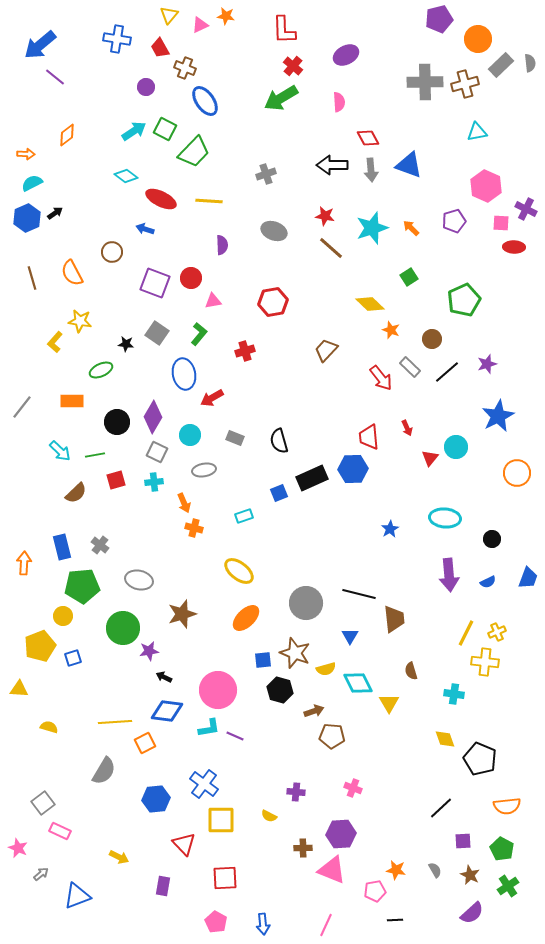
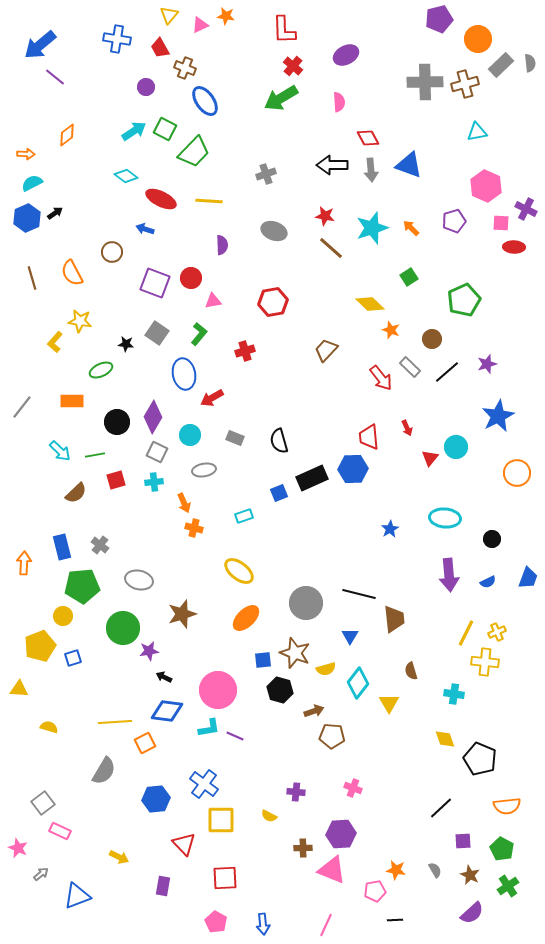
cyan diamond at (358, 683): rotated 64 degrees clockwise
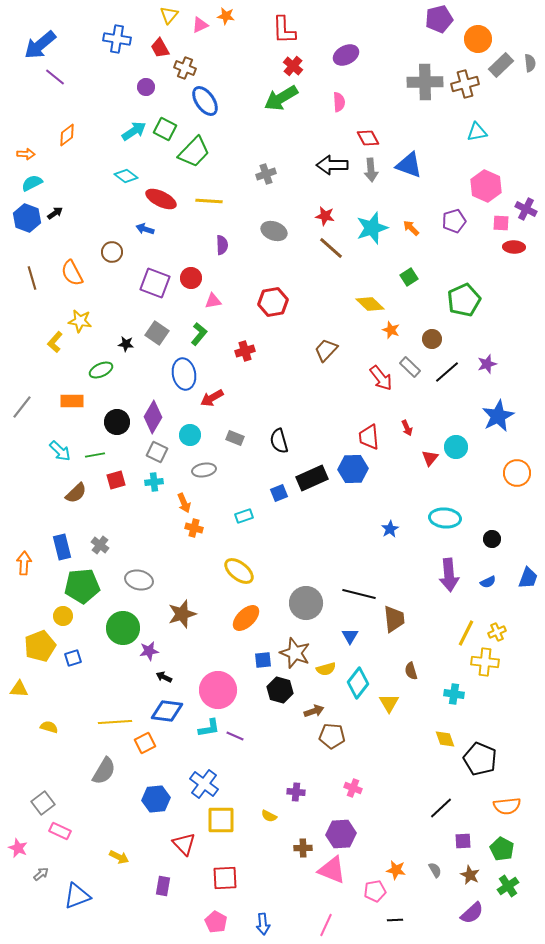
blue hexagon at (27, 218): rotated 16 degrees counterclockwise
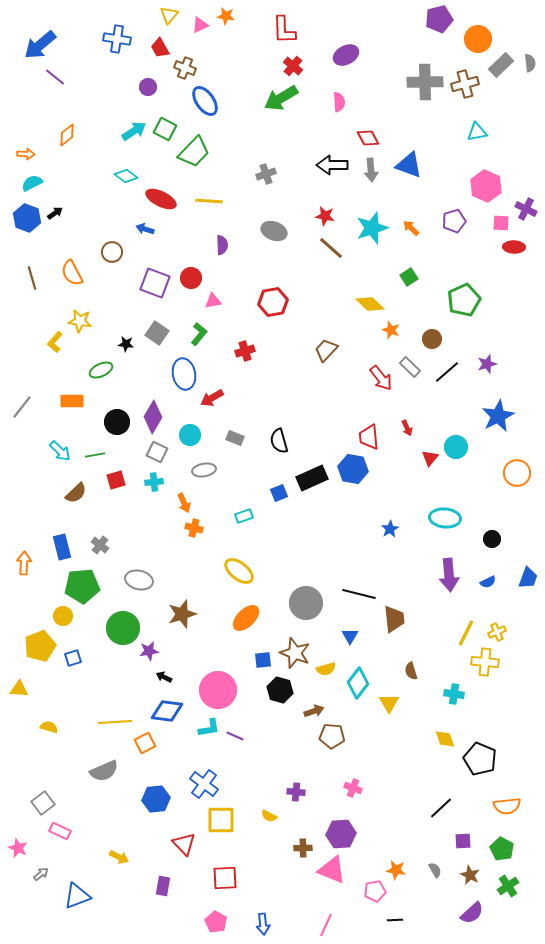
purple circle at (146, 87): moved 2 px right
blue hexagon at (353, 469): rotated 12 degrees clockwise
gray semicircle at (104, 771): rotated 36 degrees clockwise
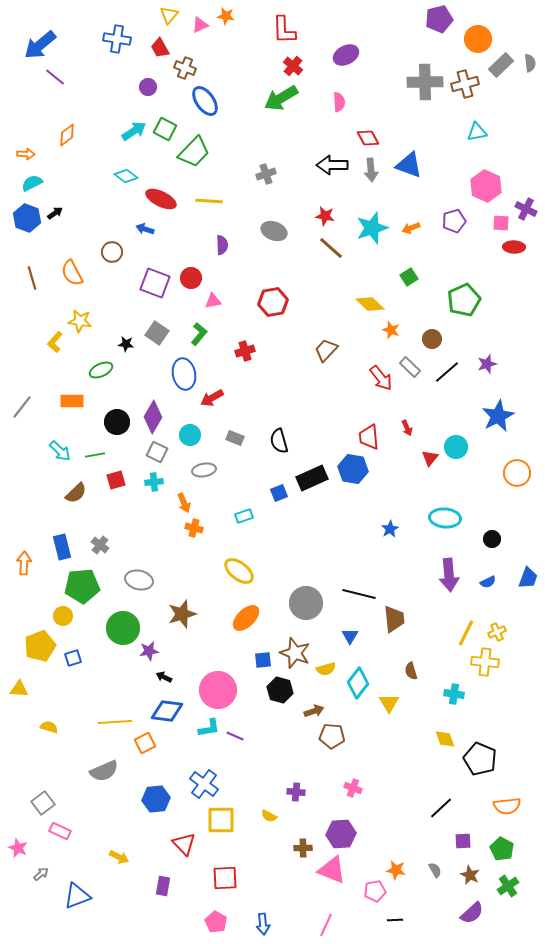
orange arrow at (411, 228): rotated 66 degrees counterclockwise
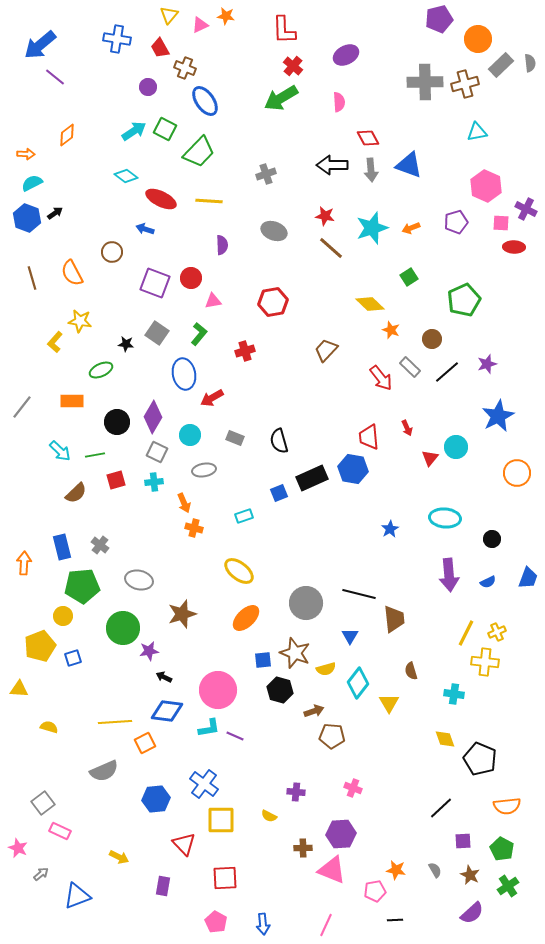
green trapezoid at (194, 152): moved 5 px right
purple pentagon at (454, 221): moved 2 px right, 1 px down
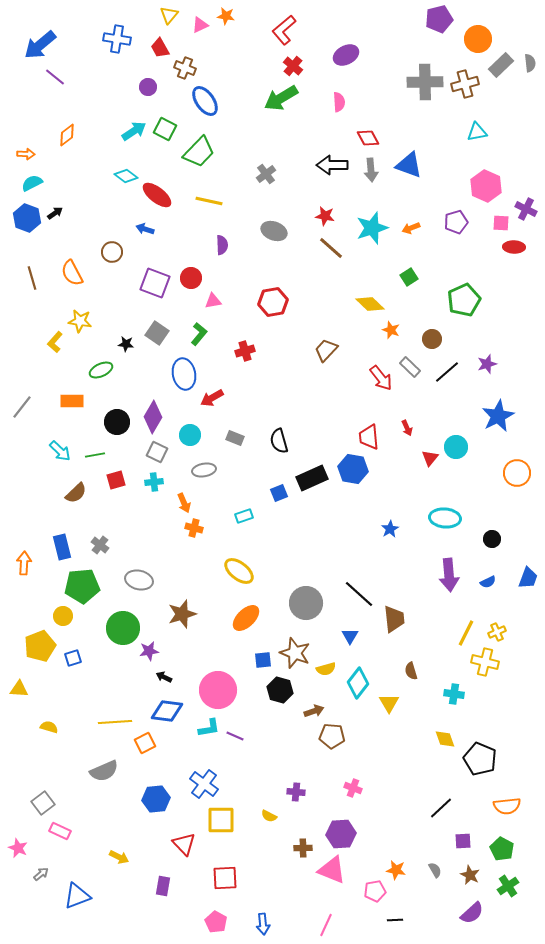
red L-shape at (284, 30): rotated 52 degrees clockwise
gray cross at (266, 174): rotated 18 degrees counterclockwise
red ellipse at (161, 199): moved 4 px left, 4 px up; rotated 12 degrees clockwise
yellow line at (209, 201): rotated 8 degrees clockwise
black line at (359, 594): rotated 28 degrees clockwise
yellow cross at (485, 662): rotated 8 degrees clockwise
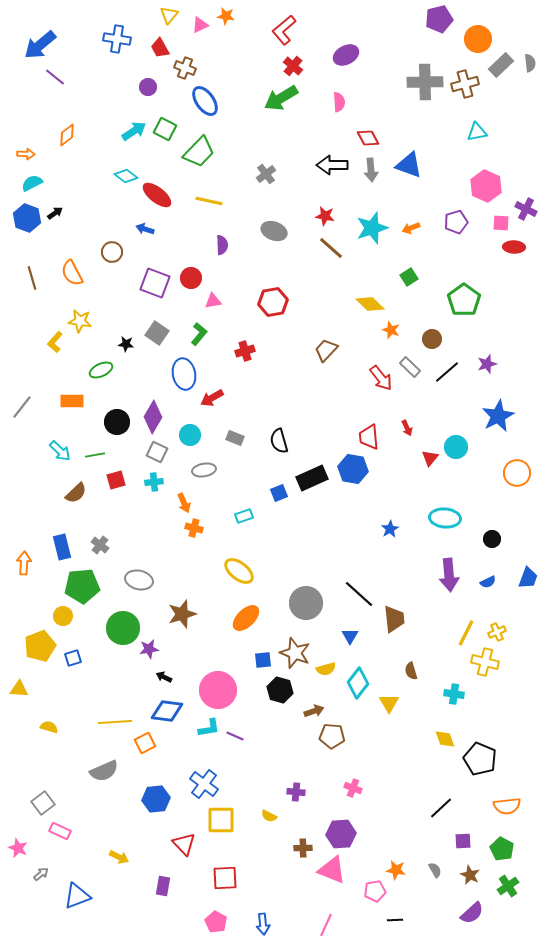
green pentagon at (464, 300): rotated 12 degrees counterclockwise
purple star at (149, 651): moved 2 px up
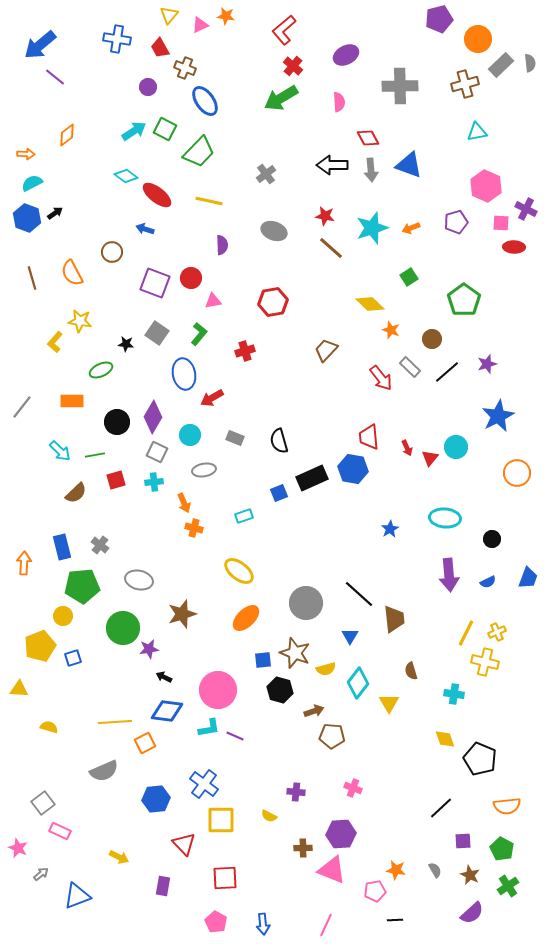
gray cross at (425, 82): moved 25 px left, 4 px down
red arrow at (407, 428): moved 20 px down
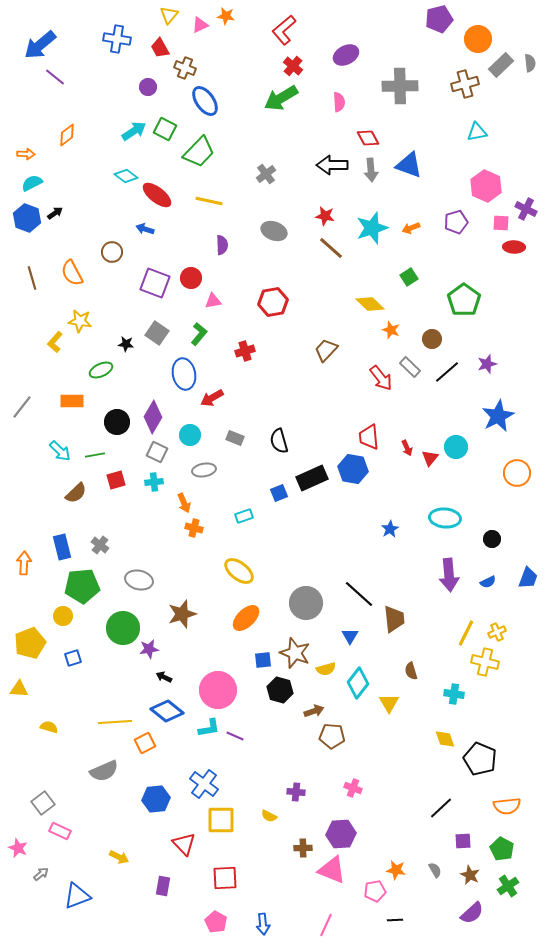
yellow pentagon at (40, 646): moved 10 px left, 3 px up
blue diamond at (167, 711): rotated 32 degrees clockwise
